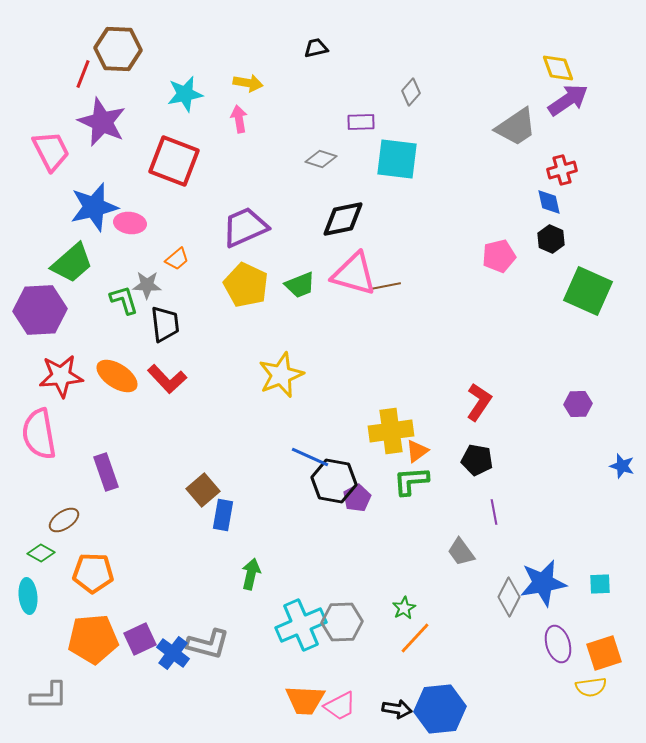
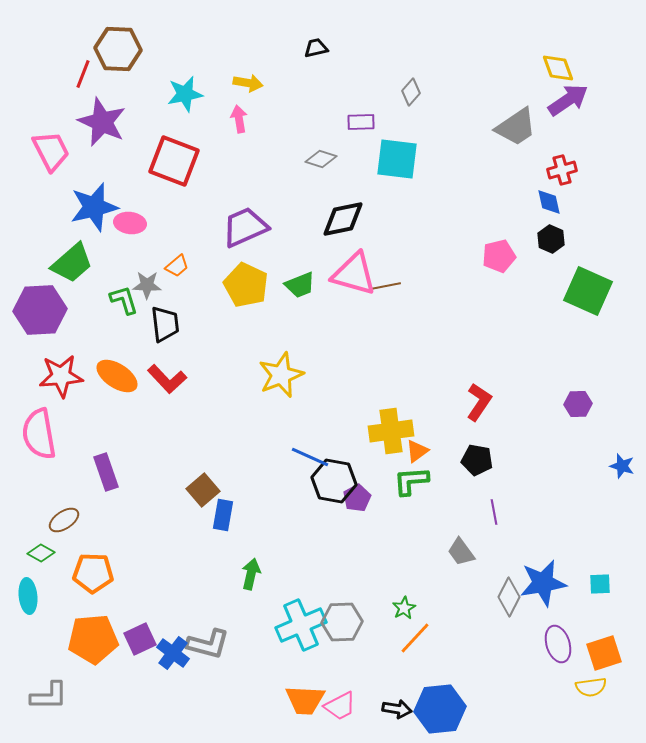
orange trapezoid at (177, 259): moved 7 px down
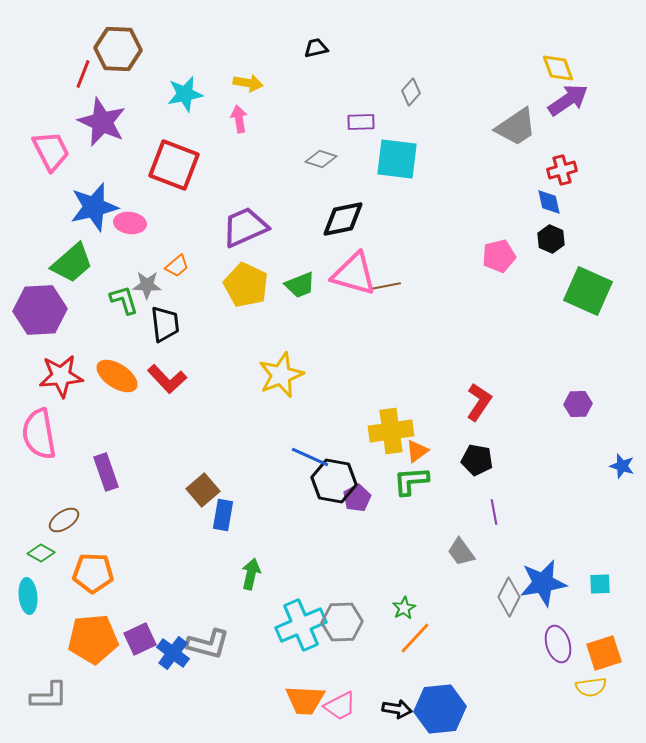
red square at (174, 161): moved 4 px down
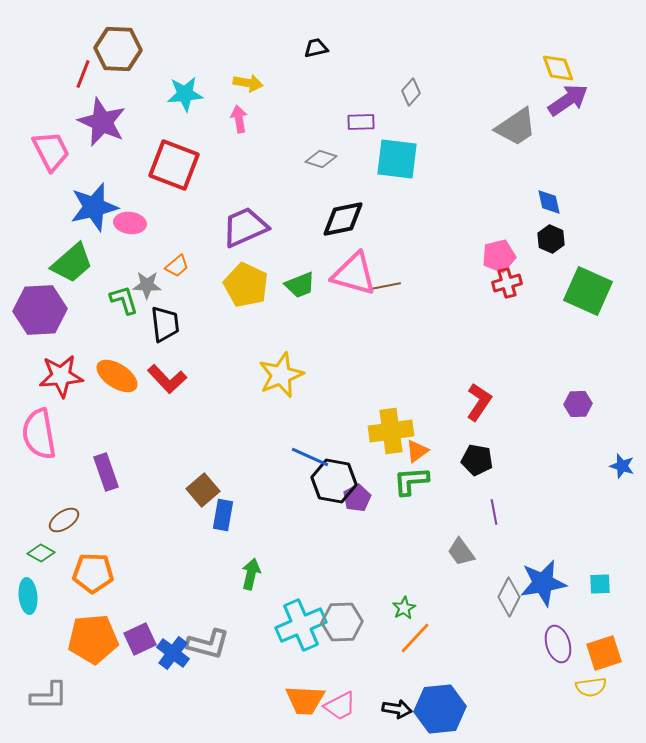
cyan star at (185, 94): rotated 6 degrees clockwise
red cross at (562, 170): moved 55 px left, 113 px down
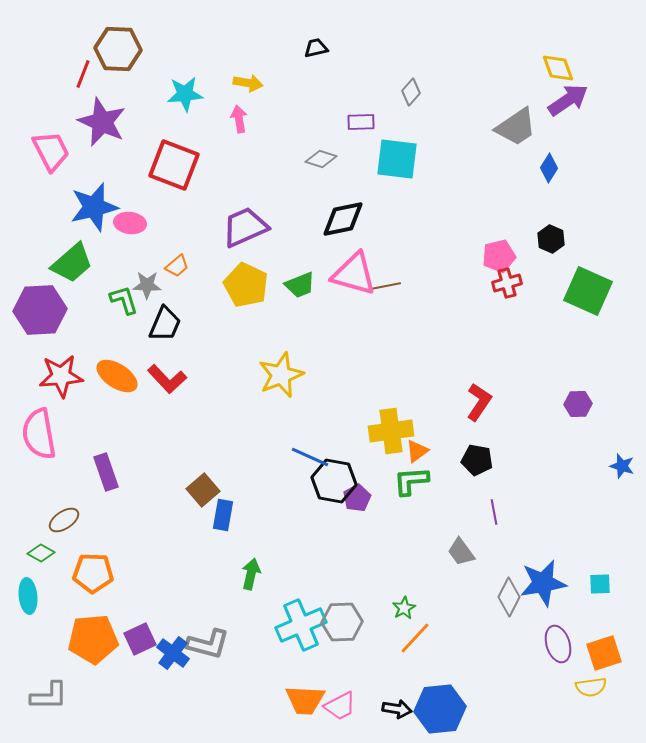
blue diamond at (549, 202): moved 34 px up; rotated 44 degrees clockwise
black trapezoid at (165, 324): rotated 30 degrees clockwise
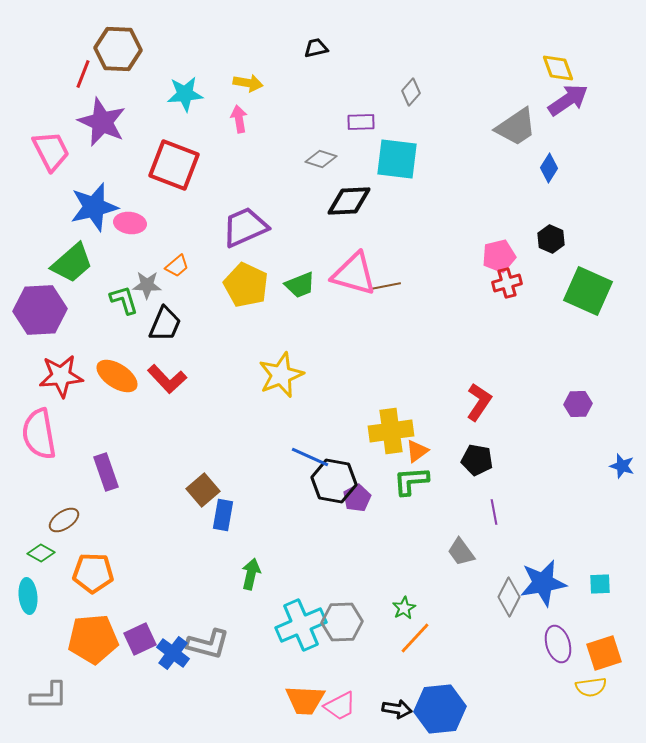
black diamond at (343, 219): moved 6 px right, 18 px up; rotated 9 degrees clockwise
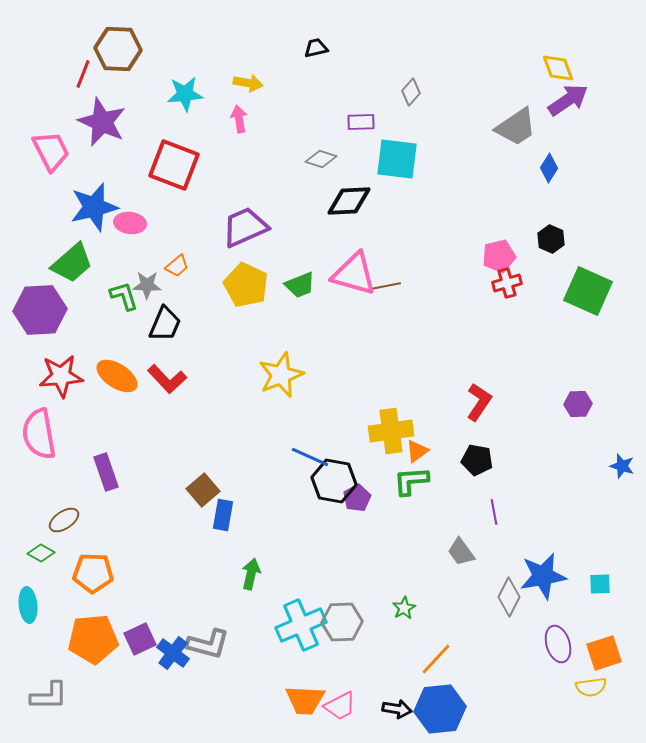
green L-shape at (124, 300): moved 4 px up
blue star at (543, 583): moved 7 px up
cyan ellipse at (28, 596): moved 9 px down
orange line at (415, 638): moved 21 px right, 21 px down
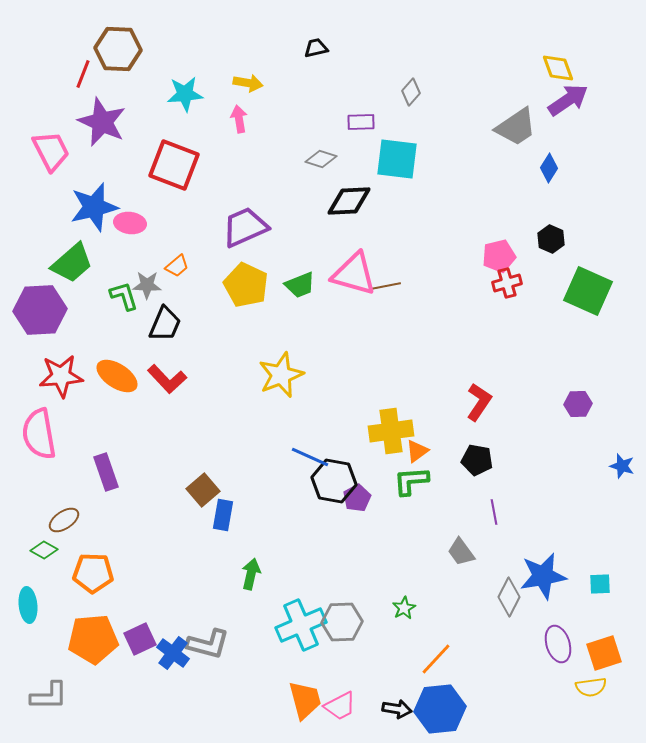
green diamond at (41, 553): moved 3 px right, 3 px up
orange trapezoid at (305, 700): rotated 108 degrees counterclockwise
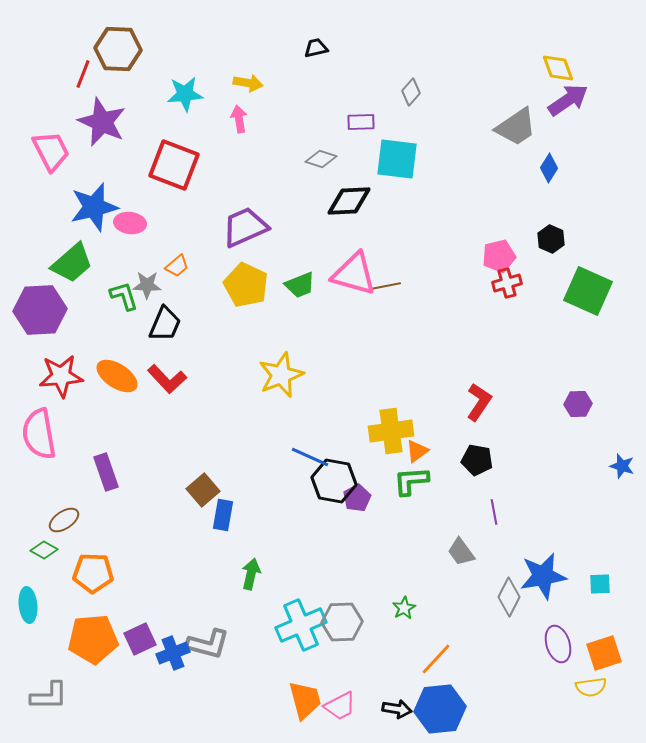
blue cross at (173, 653): rotated 32 degrees clockwise
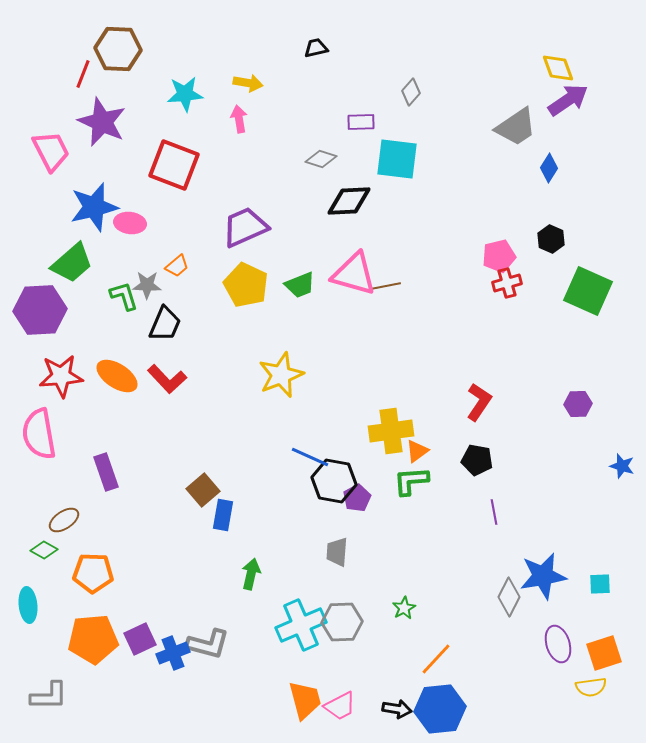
gray trapezoid at (461, 552): moved 124 px left; rotated 40 degrees clockwise
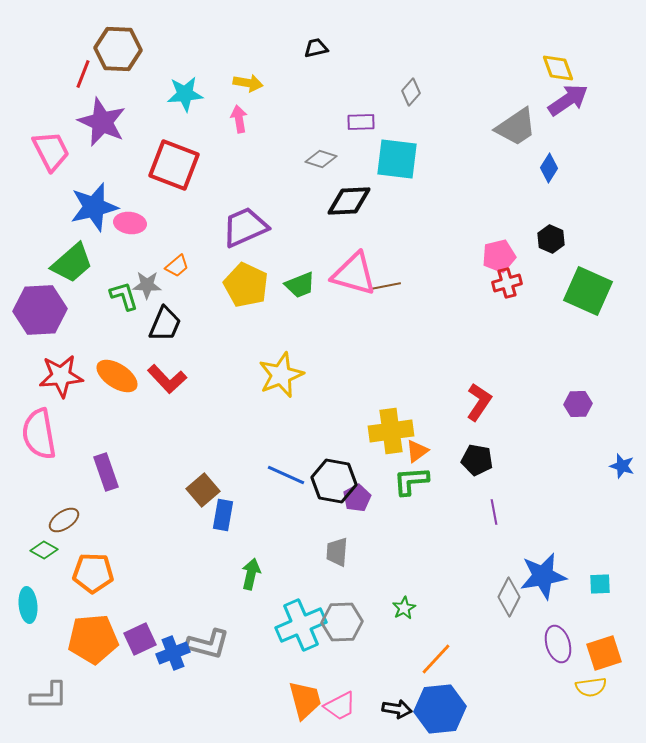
blue line at (310, 457): moved 24 px left, 18 px down
